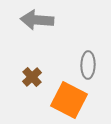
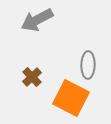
gray arrow: rotated 32 degrees counterclockwise
orange square: moved 2 px right, 2 px up
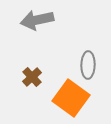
gray arrow: rotated 16 degrees clockwise
orange square: rotated 9 degrees clockwise
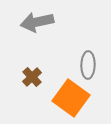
gray arrow: moved 2 px down
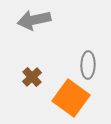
gray arrow: moved 3 px left, 2 px up
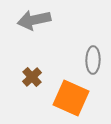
gray ellipse: moved 5 px right, 5 px up
orange square: rotated 12 degrees counterclockwise
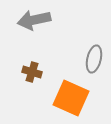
gray ellipse: moved 1 px right, 1 px up; rotated 12 degrees clockwise
brown cross: moved 5 px up; rotated 30 degrees counterclockwise
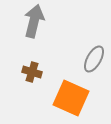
gray arrow: moved 1 px down; rotated 116 degrees clockwise
gray ellipse: rotated 16 degrees clockwise
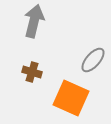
gray ellipse: moved 1 px left, 1 px down; rotated 12 degrees clockwise
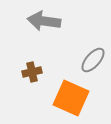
gray arrow: moved 10 px right; rotated 96 degrees counterclockwise
brown cross: rotated 30 degrees counterclockwise
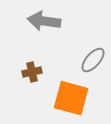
orange square: rotated 9 degrees counterclockwise
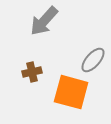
gray arrow: rotated 56 degrees counterclockwise
orange square: moved 6 px up
